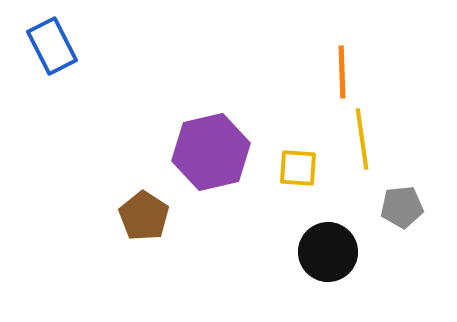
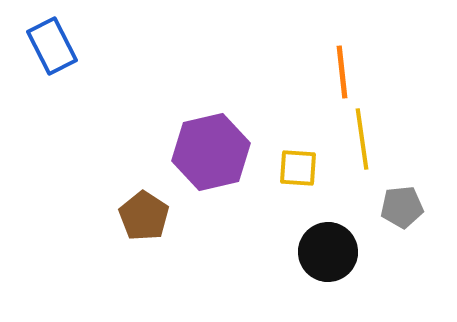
orange line: rotated 4 degrees counterclockwise
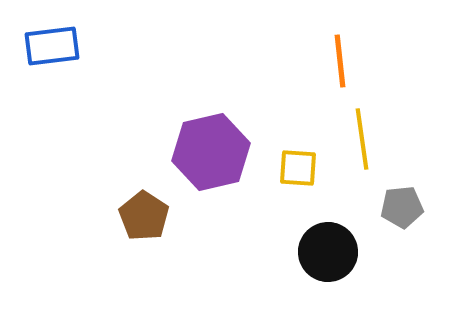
blue rectangle: rotated 70 degrees counterclockwise
orange line: moved 2 px left, 11 px up
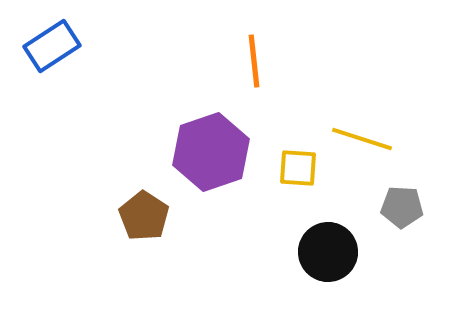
blue rectangle: rotated 26 degrees counterclockwise
orange line: moved 86 px left
yellow line: rotated 64 degrees counterclockwise
purple hexagon: rotated 6 degrees counterclockwise
gray pentagon: rotated 9 degrees clockwise
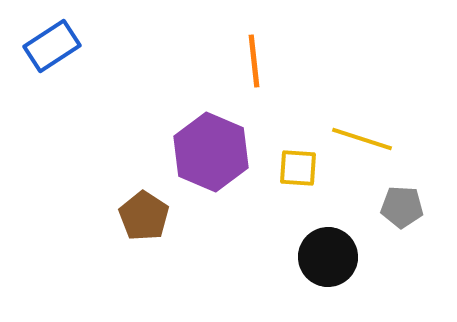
purple hexagon: rotated 18 degrees counterclockwise
black circle: moved 5 px down
